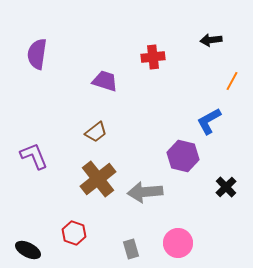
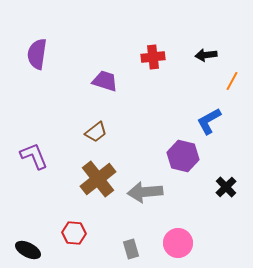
black arrow: moved 5 px left, 15 px down
red hexagon: rotated 15 degrees counterclockwise
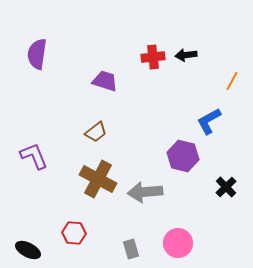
black arrow: moved 20 px left
brown cross: rotated 24 degrees counterclockwise
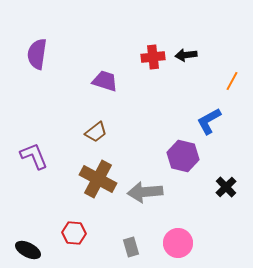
gray rectangle: moved 2 px up
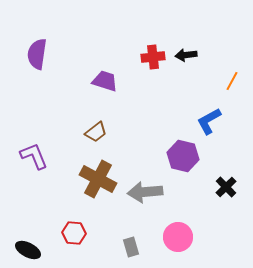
pink circle: moved 6 px up
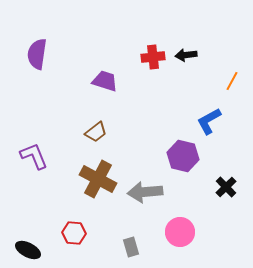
pink circle: moved 2 px right, 5 px up
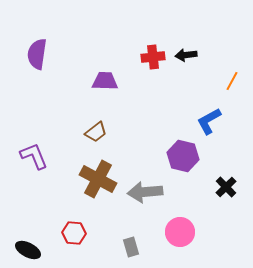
purple trapezoid: rotated 16 degrees counterclockwise
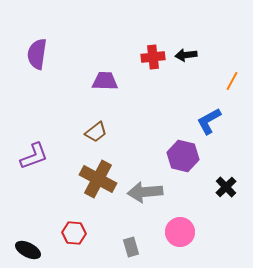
purple L-shape: rotated 92 degrees clockwise
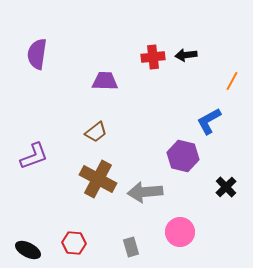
red hexagon: moved 10 px down
